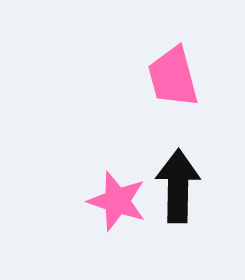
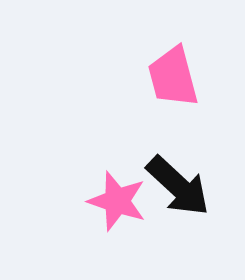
black arrow: rotated 132 degrees clockwise
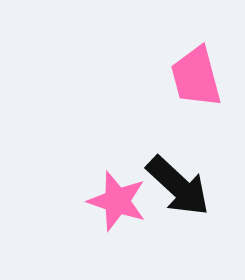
pink trapezoid: moved 23 px right
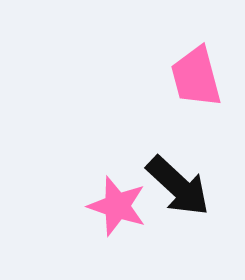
pink star: moved 5 px down
